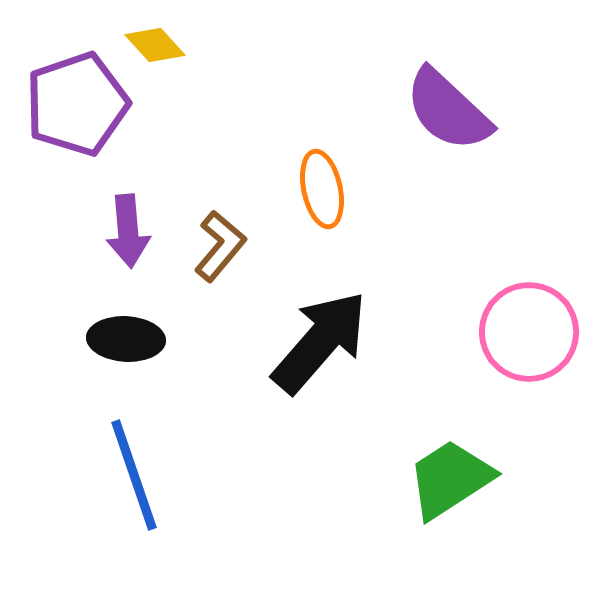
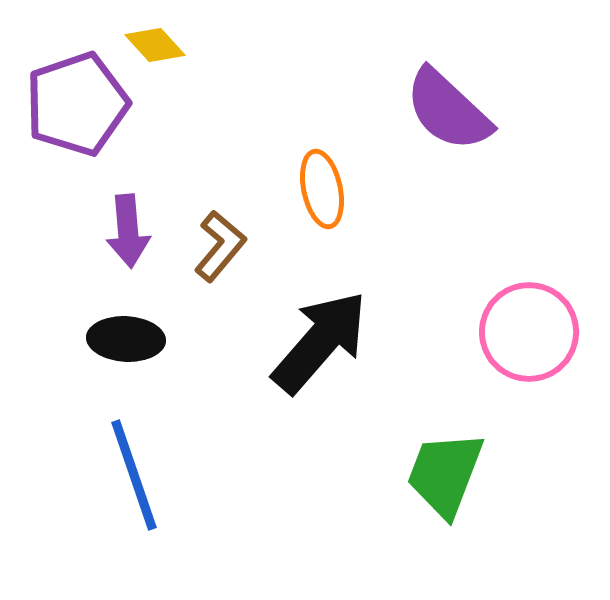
green trapezoid: moved 5 px left, 5 px up; rotated 36 degrees counterclockwise
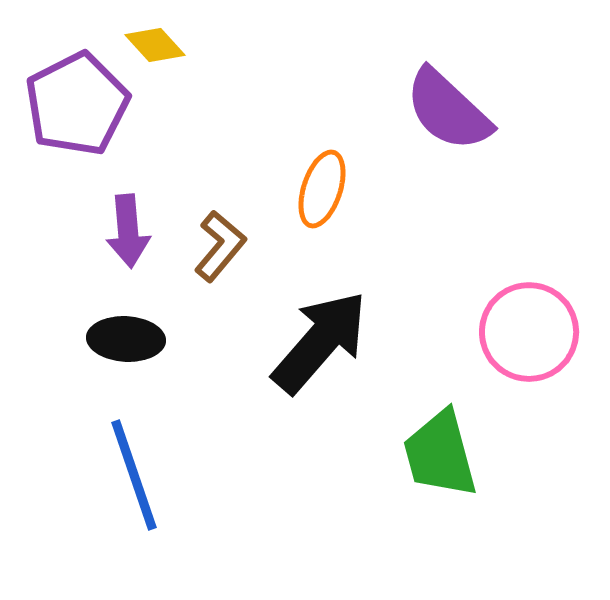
purple pentagon: rotated 8 degrees counterclockwise
orange ellipse: rotated 30 degrees clockwise
green trapezoid: moved 5 px left, 20 px up; rotated 36 degrees counterclockwise
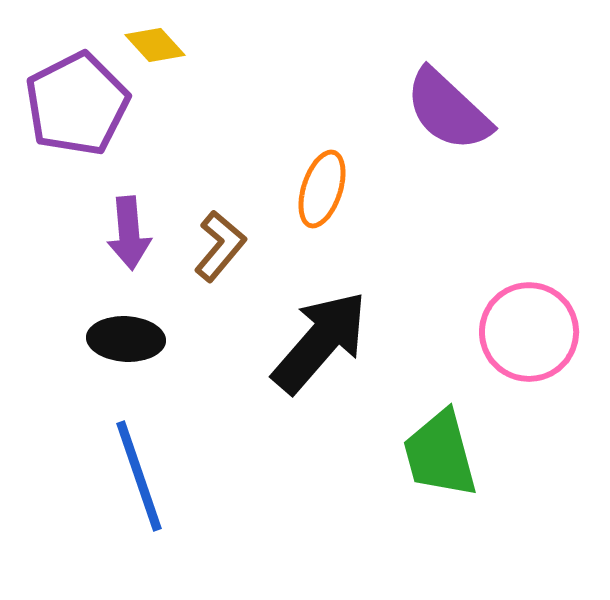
purple arrow: moved 1 px right, 2 px down
blue line: moved 5 px right, 1 px down
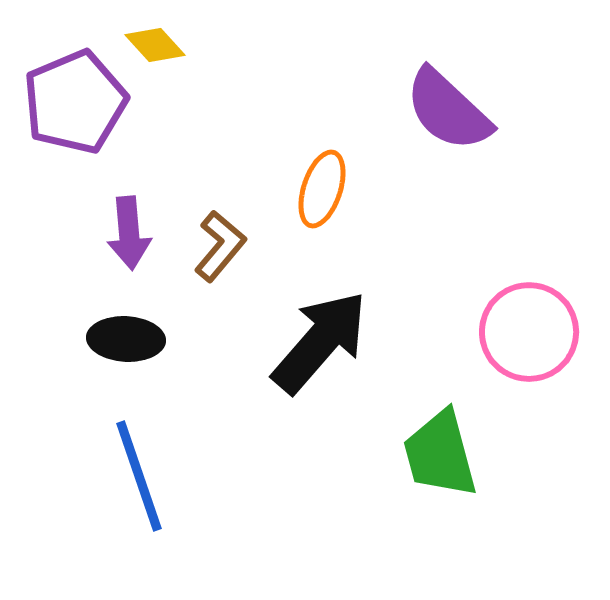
purple pentagon: moved 2 px left, 2 px up; rotated 4 degrees clockwise
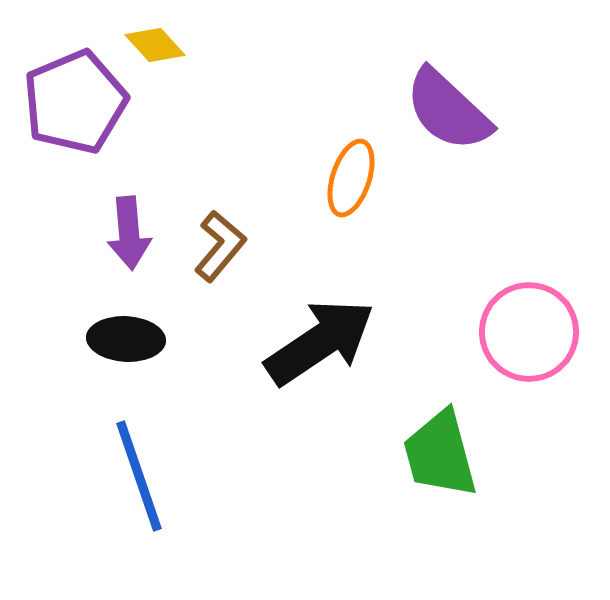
orange ellipse: moved 29 px right, 11 px up
black arrow: rotated 15 degrees clockwise
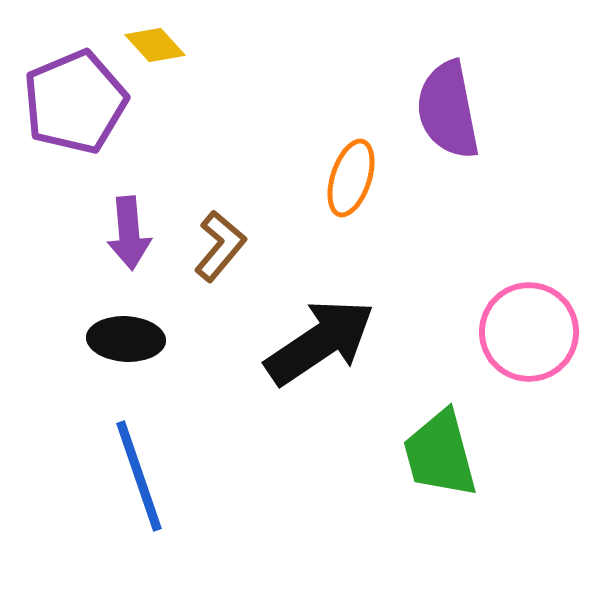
purple semicircle: rotated 36 degrees clockwise
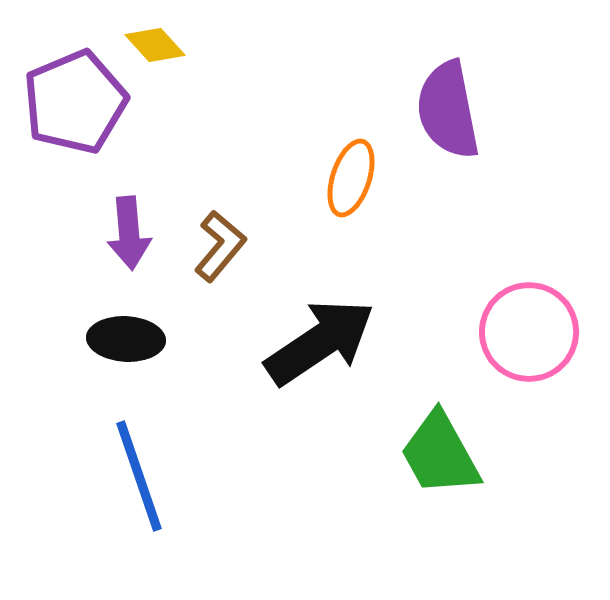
green trapezoid: rotated 14 degrees counterclockwise
